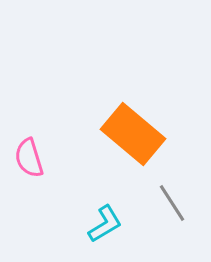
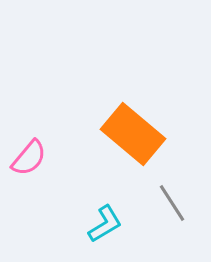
pink semicircle: rotated 123 degrees counterclockwise
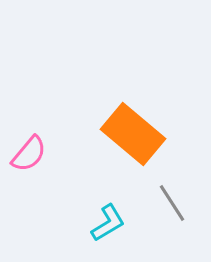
pink semicircle: moved 4 px up
cyan L-shape: moved 3 px right, 1 px up
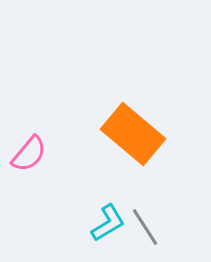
gray line: moved 27 px left, 24 px down
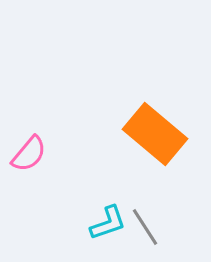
orange rectangle: moved 22 px right
cyan L-shape: rotated 12 degrees clockwise
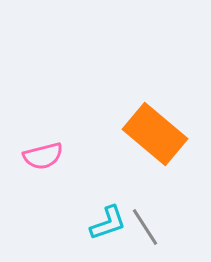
pink semicircle: moved 14 px right, 2 px down; rotated 36 degrees clockwise
